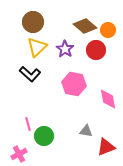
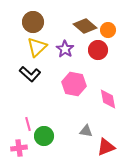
red circle: moved 2 px right
pink cross: moved 6 px up; rotated 21 degrees clockwise
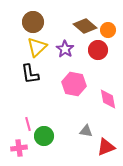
black L-shape: rotated 40 degrees clockwise
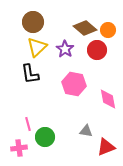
brown diamond: moved 2 px down
red circle: moved 1 px left
green circle: moved 1 px right, 1 px down
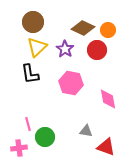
brown diamond: moved 2 px left; rotated 15 degrees counterclockwise
pink hexagon: moved 3 px left, 1 px up
red triangle: rotated 42 degrees clockwise
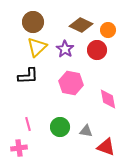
brown diamond: moved 2 px left, 3 px up
black L-shape: moved 2 px left, 2 px down; rotated 85 degrees counterclockwise
green circle: moved 15 px right, 10 px up
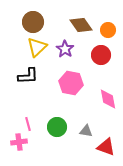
brown diamond: rotated 30 degrees clockwise
red circle: moved 4 px right, 5 px down
green circle: moved 3 px left
pink cross: moved 6 px up
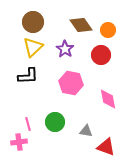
yellow triangle: moved 4 px left
green circle: moved 2 px left, 5 px up
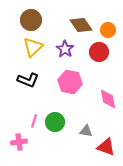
brown circle: moved 2 px left, 2 px up
red circle: moved 2 px left, 3 px up
black L-shape: moved 4 px down; rotated 25 degrees clockwise
pink hexagon: moved 1 px left, 1 px up
pink line: moved 6 px right, 3 px up; rotated 32 degrees clockwise
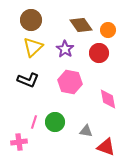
red circle: moved 1 px down
pink line: moved 1 px down
